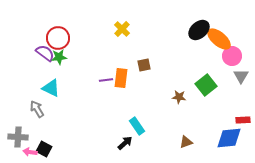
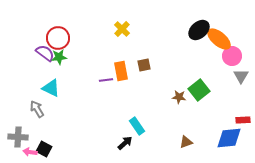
orange rectangle: moved 7 px up; rotated 18 degrees counterclockwise
green square: moved 7 px left, 5 px down
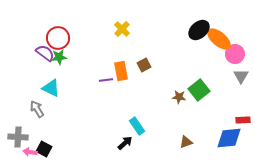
pink circle: moved 3 px right, 2 px up
brown square: rotated 16 degrees counterclockwise
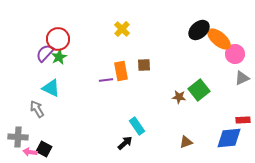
red circle: moved 1 px down
purple semicircle: rotated 84 degrees counterclockwise
green star: rotated 21 degrees counterclockwise
brown square: rotated 24 degrees clockwise
gray triangle: moved 1 px right, 2 px down; rotated 35 degrees clockwise
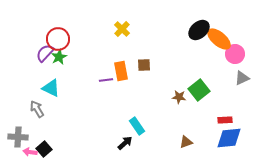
red rectangle: moved 18 px left
black square: rotated 21 degrees clockwise
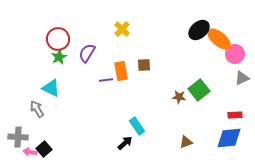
purple semicircle: moved 42 px right; rotated 12 degrees counterclockwise
red rectangle: moved 10 px right, 5 px up
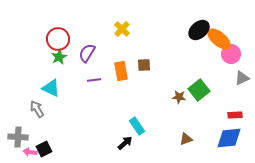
pink circle: moved 4 px left
purple line: moved 12 px left
brown triangle: moved 3 px up
black square: rotated 14 degrees clockwise
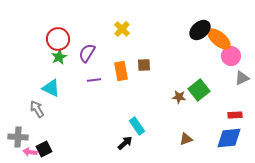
black ellipse: moved 1 px right
pink circle: moved 2 px down
